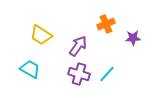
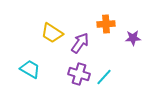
orange cross: rotated 18 degrees clockwise
yellow trapezoid: moved 11 px right, 2 px up
purple arrow: moved 2 px right, 3 px up
cyan line: moved 3 px left, 3 px down
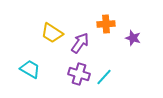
purple star: rotated 21 degrees clockwise
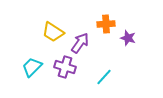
yellow trapezoid: moved 1 px right, 1 px up
purple star: moved 5 px left
cyan trapezoid: moved 2 px right, 2 px up; rotated 75 degrees counterclockwise
purple cross: moved 14 px left, 7 px up
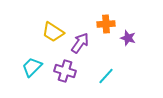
purple cross: moved 4 px down
cyan line: moved 2 px right, 1 px up
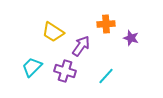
purple star: moved 3 px right
purple arrow: moved 1 px right, 3 px down
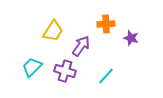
yellow trapezoid: moved 1 px up; rotated 90 degrees counterclockwise
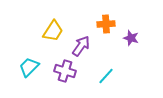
cyan trapezoid: moved 3 px left
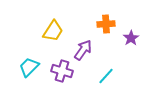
purple star: rotated 21 degrees clockwise
purple arrow: moved 2 px right, 4 px down
purple cross: moved 3 px left
